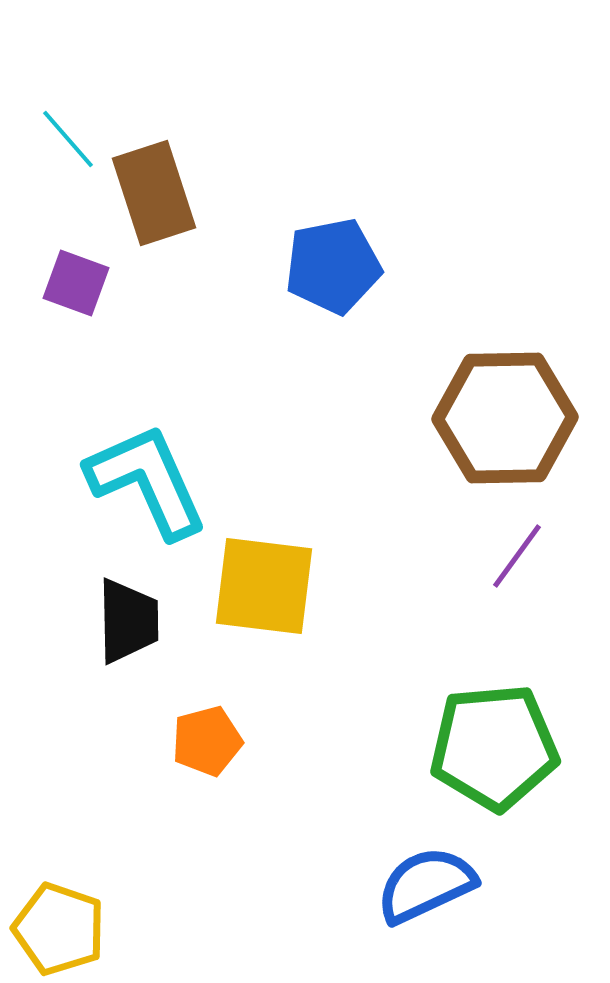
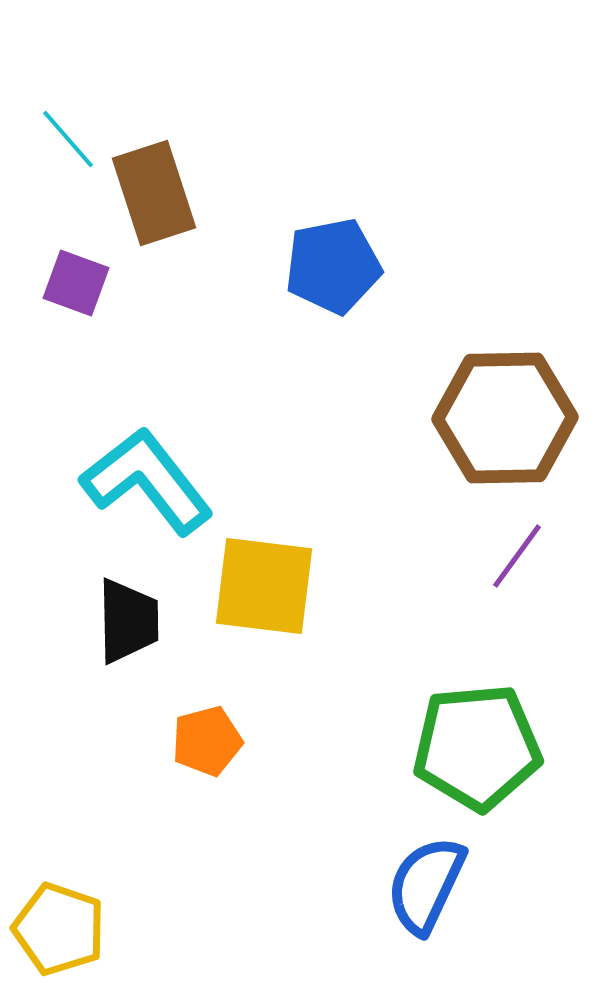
cyan L-shape: rotated 14 degrees counterclockwise
green pentagon: moved 17 px left
blue semicircle: rotated 40 degrees counterclockwise
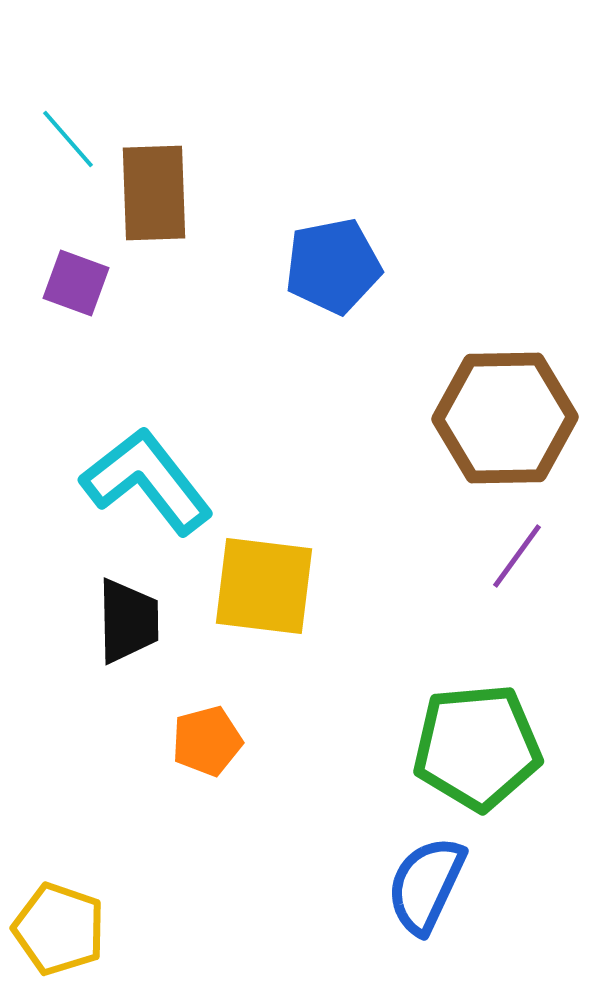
brown rectangle: rotated 16 degrees clockwise
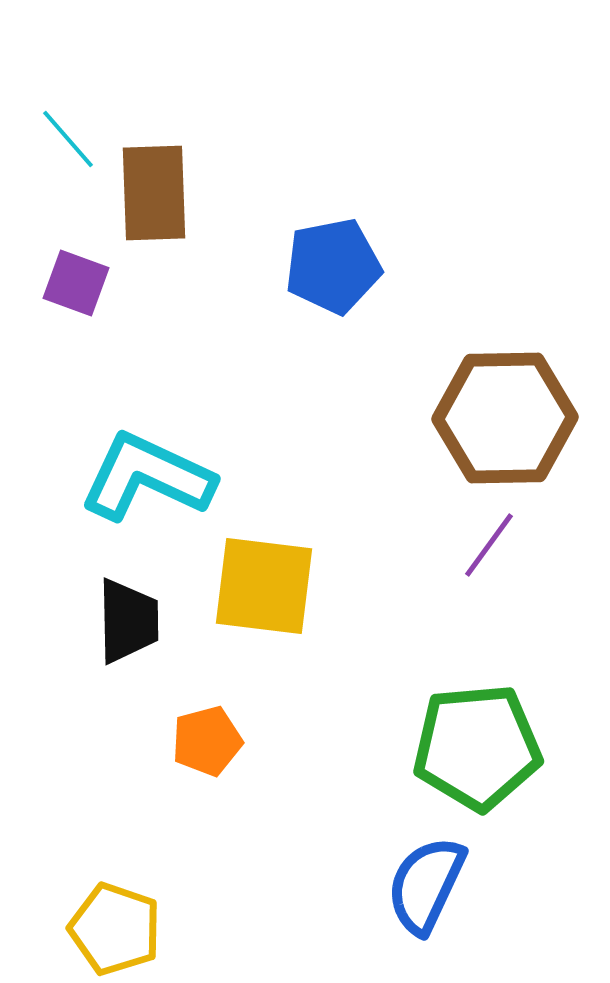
cyan L-shape: moved 4 px up; rotated 27 degrees counterclockwise
purple line: moved 28 px left, 11 px up
yellow pentagon: moved 56 px right
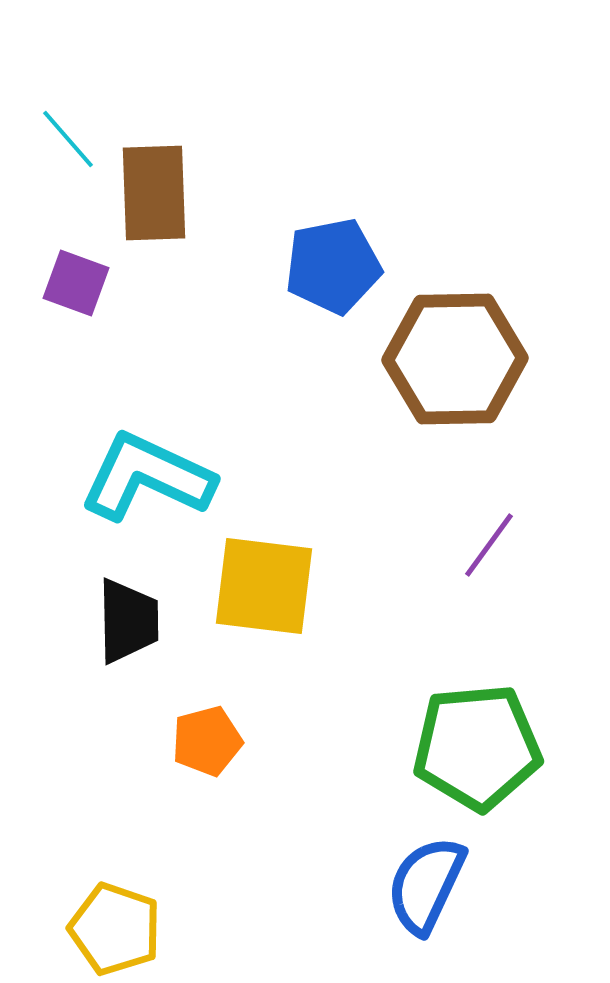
brown hexagon: moved 50 px left, 59 px up
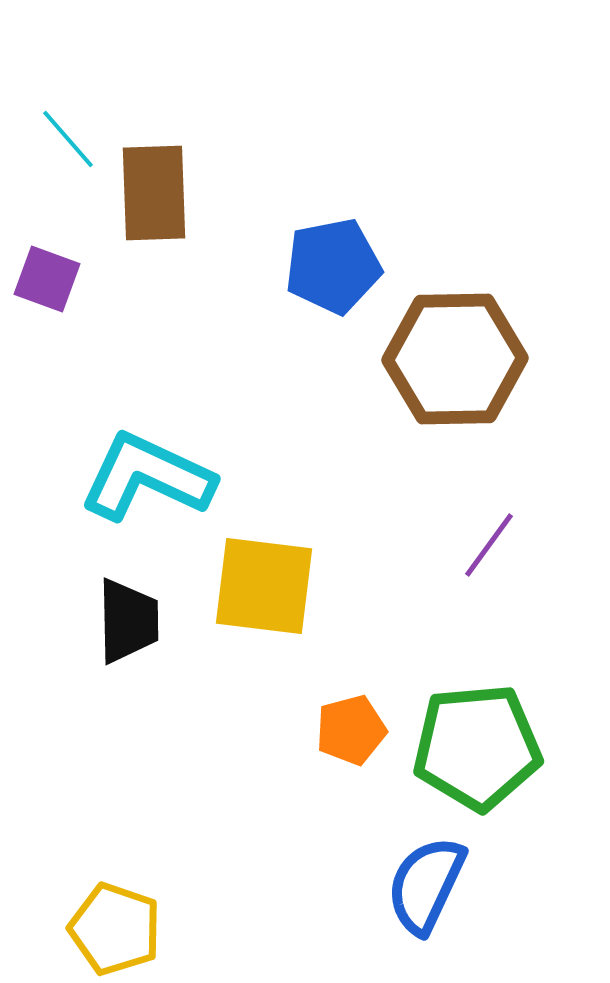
purple square: moved 29 px left, 4 px up
orange pentagon: moved 144 px right, 11 px up
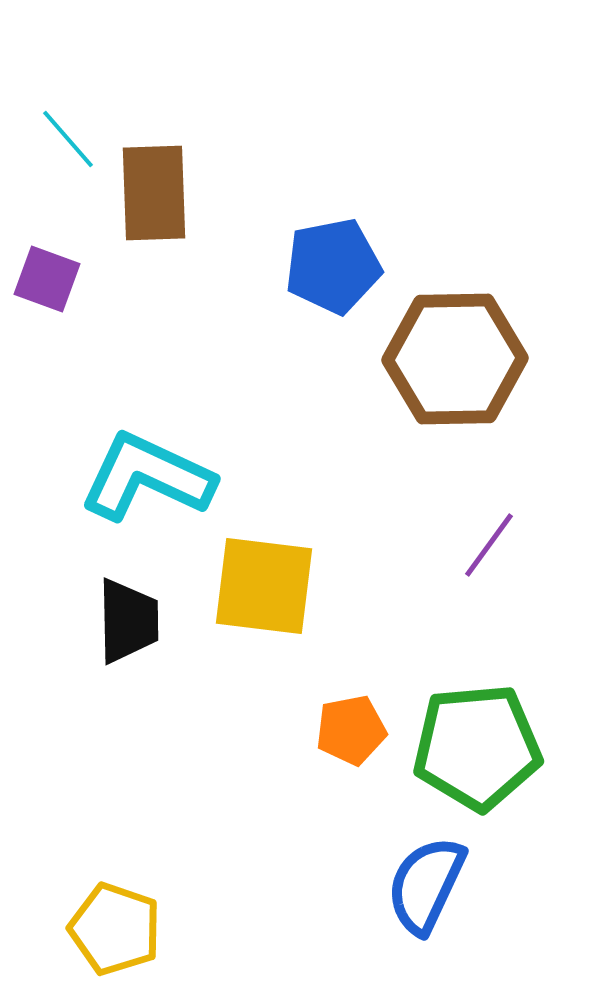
orange pentagon: rotated 4 degrees clockwise
